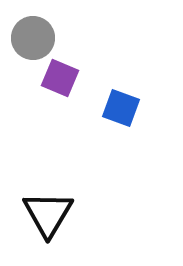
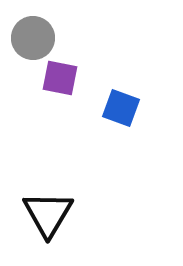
purple square: rotated 12 degrees counterclockwise
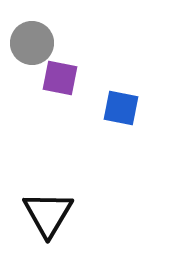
gray circle: moved 1 px left, 5 px down
blue square: rotated 9 degrees counterclockwise
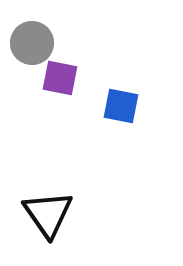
blue square: moved 2 px up
black triangle: rotated 6 degrees counterclockwise
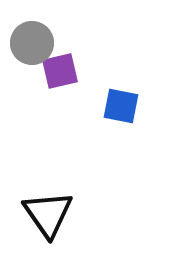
purple square: moved 7 px up; rotated 24 degrees counterclockwise
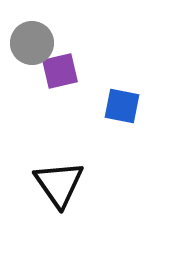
blue square: moved 1 px right
black triangle: moved 11 px right, 30 px up
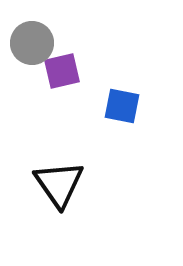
purple square: moved 2 px right
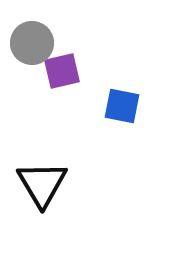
black triangle: moved 17 px left; rotated 4 degrees clockwise
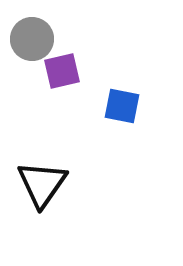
gray circle: moved 4 px up
black triangle: rotated 6 degrees clockwise
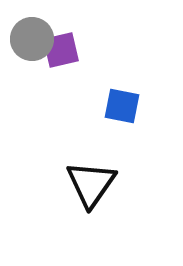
purple square: moved 1 px left, 21 px up
black triangle: moved 49 px right
